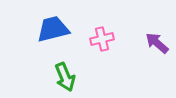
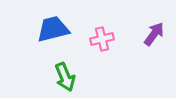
purple arrow: moved 3 px left, 9 px up; rotated 85 degrees clockwise
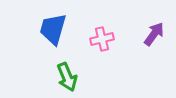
blue trapezoid: rotated 60 degrees counterclockwise
green arrow: moved 2 px right
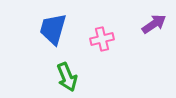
purple arrow: moved 10 px up; rotated 20 degrees clockwise
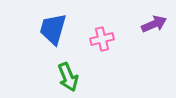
purple arrow: rotated 10 degrees clockwise
green arrow: moved 1 px right
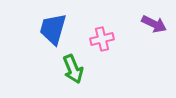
purple arrow: rotated 50 degrees clockwise
green arrow: moved 5 px right, 8 px up
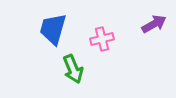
purple arrow: rotated 55 degrees counterclockwise
